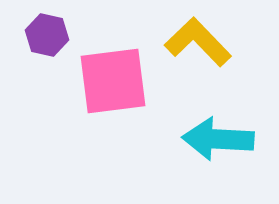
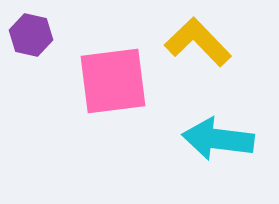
purple hexagon: moved 16 px left
cyan arrow: rotated 4 degrees clockwise
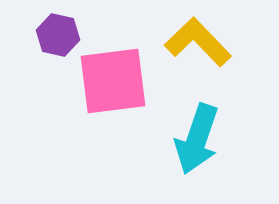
purple hexagon: moved 27 px right
cyan arrow: moved 21 px left; rotated 78 degrees counterclockwise
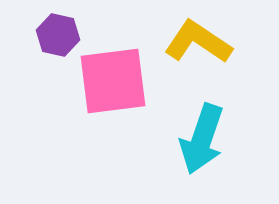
yellow L-shape: rotated 12 degrees counterclockwise
cyan arrow: moved 5 px right
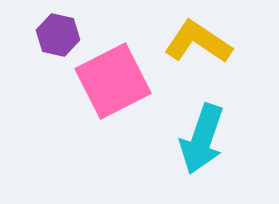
pink square: rotated 20 degrees counterclockwise
